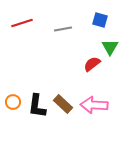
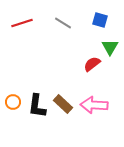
gray line: moved 6 px up; rotated 42 degrees clockwise
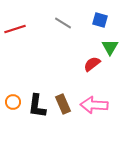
red line: moved 7 px left, 6 px down
brown rectangle: rotated 24 degrees clockwise
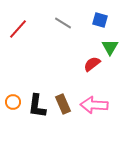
red line: moved 3 px right; rotated 30 degrees counterclockwise
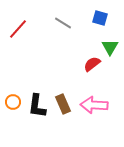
blue square: moved 2 px up
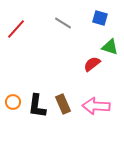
red line: moved 2 px left
green triangle: rotated 42 degrees counterclockwise
pink arrow: moved 2 px right, 1 px down
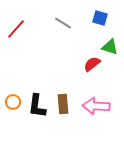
brown rectangle: rotated 18 degrees clockwise
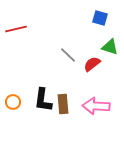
gray line: moved 5 px right, 32 px down; rotated 12 degrees clockwise
red line: rotated 35 degrees clockwise
black L-shape: moved 6 px right, 6 px up
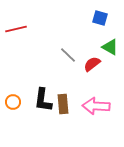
green triangle: rotated 12 degrees clockwise
